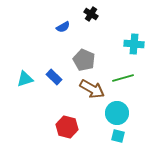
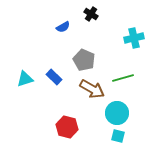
cyan cross: moved 6 px up; rotated 18 degrees counterclockwise
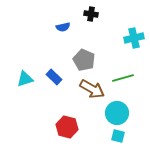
black cross: rotated 24 degrees counterclockwise
blue semicircle: rotated 16 degrees clockwise
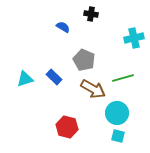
blue semicircle: rotated 136 degrees counterclockwise
brown arrow: moved 1 px right
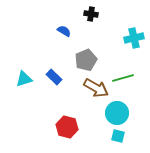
blue semicircle: moved 1 px right, 4 px down
gray pentagon: moved 2 px right; rotated 25 degrees clockwise
cyan triangle: moved 1 px left
brown arrow: moved 3 px right, 1 px up
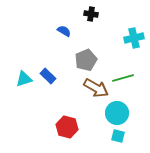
blue rectangle: moved 6 px left, 1 px up
